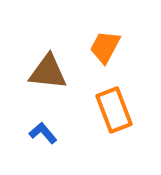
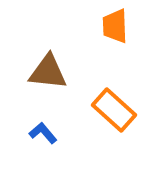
orange trapezoid: moved 10 px right, 21 px up; rotated 30 degrees counterclockwise
orange rectangle: rotated 27 degrees counterclockwise
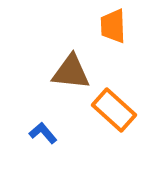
orange trapezoid: moved 2 px left
brown triangle: moved 23 px right
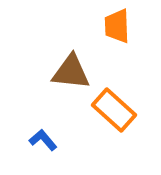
orange trapezoid: moved 4 px right
blue L-shape: moved 7 px down
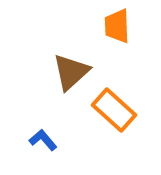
brown triangle: rotated 48 degrees counterclockwise
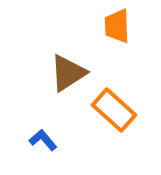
brown triangle: moved 3 px left, 1 px down; rotated 9 degrees clockwise
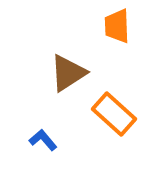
orange rectangle: moved 4 px down
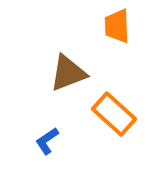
brown triangle: rotated 12 degrees clockwise
blue L-shape: moved 4 px right, 1 px down; rotated 84 degrees counterclockwise
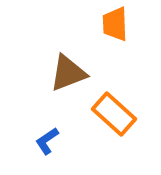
orange trapezoid: moved 2 px left, 2 px up
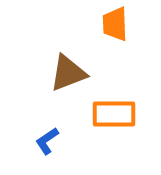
orange rectangle: rotated 42 degrees counterclockwise
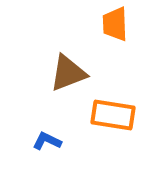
orange rectangle: moved 1 px left, 1 px down; rotated 9 degrees clockwise
blue L-shape: rotated 60 degrees clockwise
